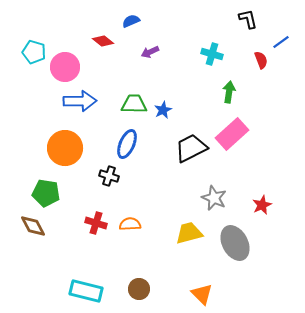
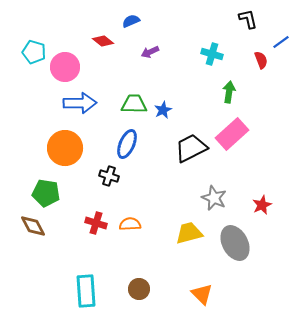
blue arrow: moved 2 px down
cyan rectangle: rotated 72 degrees clockwise
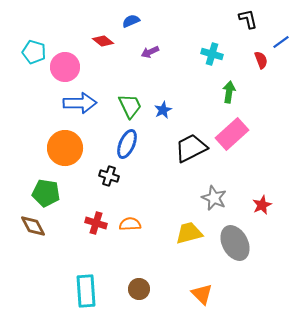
green trapezoid: moved 4 px left, 2 px down; rotated 64 degrees clockwise
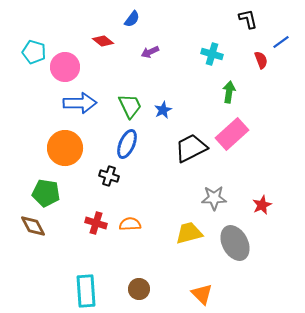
blue semicircle: moved 1 px right, 2 px up; rotated 150 degrees clockwise
gray star: rotated 25 degrees counterclockwise
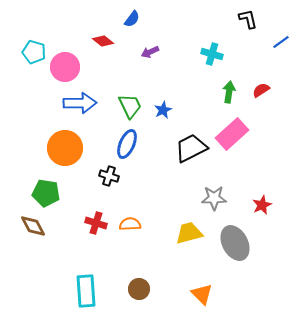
red semicircle: moved 30 px down; rotated 102 degrees counterclockwise
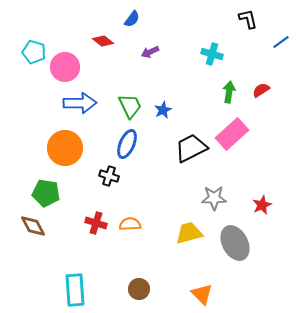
cyan rectangle: moved 11 px left, 1 px up
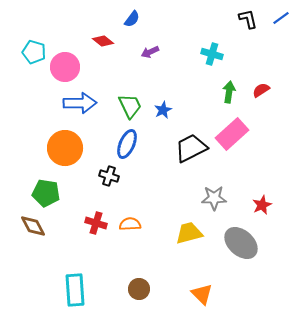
blue line: moved 24 px up
gray ellipse: moved 6 px right; rotated 20 degrees counterclockwise
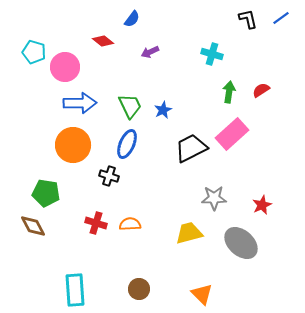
orange circle: moved 8 px right, 3 px up
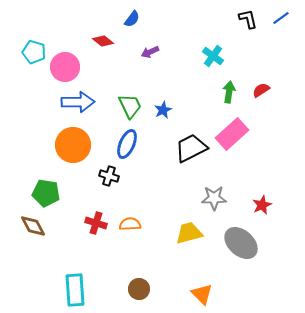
cyan cross: moved 1 px right, 2 px down; rotated 20 degrees clockwise
blue arrow: moved 2 px left, 1 px up
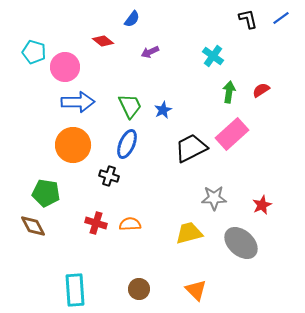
orange triangle: moved 6 px left, 4 px up
